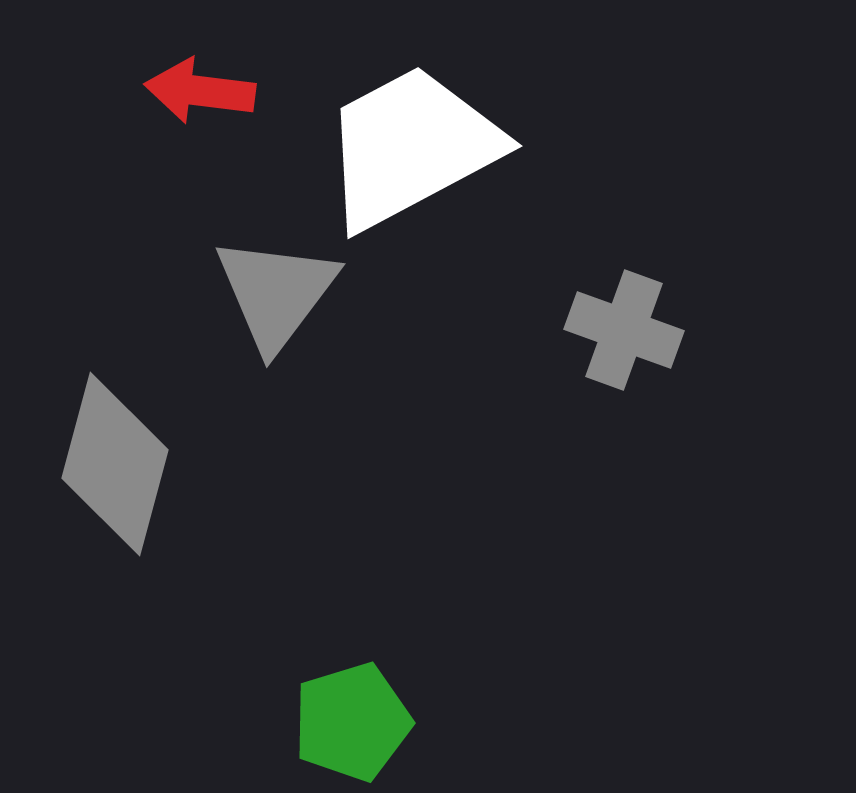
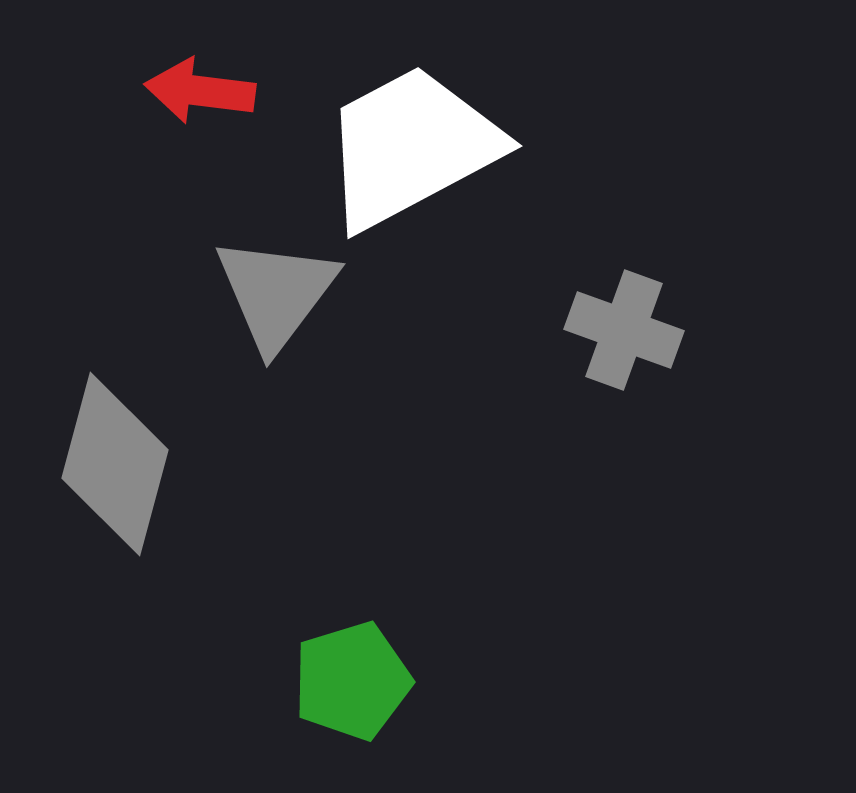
green pentagon: moved 41 px up
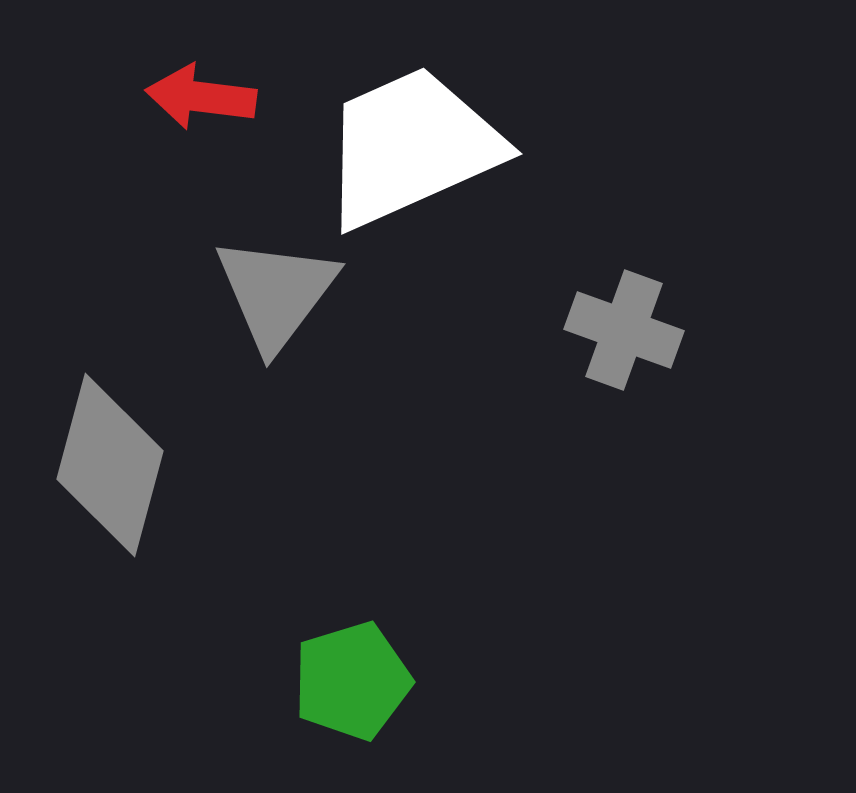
red arrow: moved 1 px right, 6 px down
white trapezoid: rotated 4 degrees clockwise
gray diamond: moved 5 px left, 1 px down
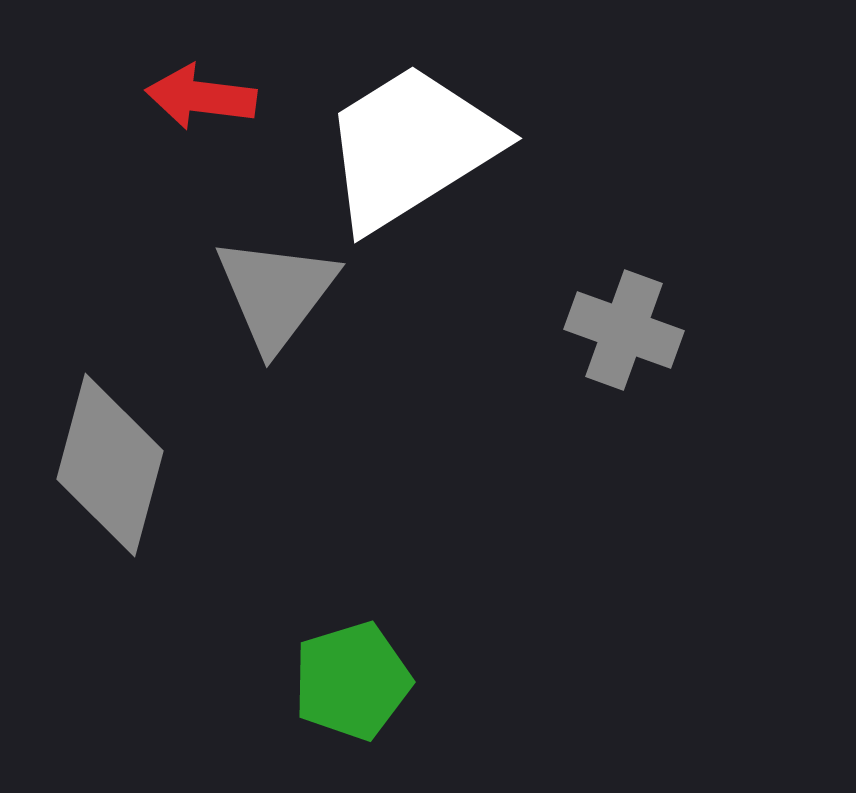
white trapezoid: rotated 8 degrees counterclockwise
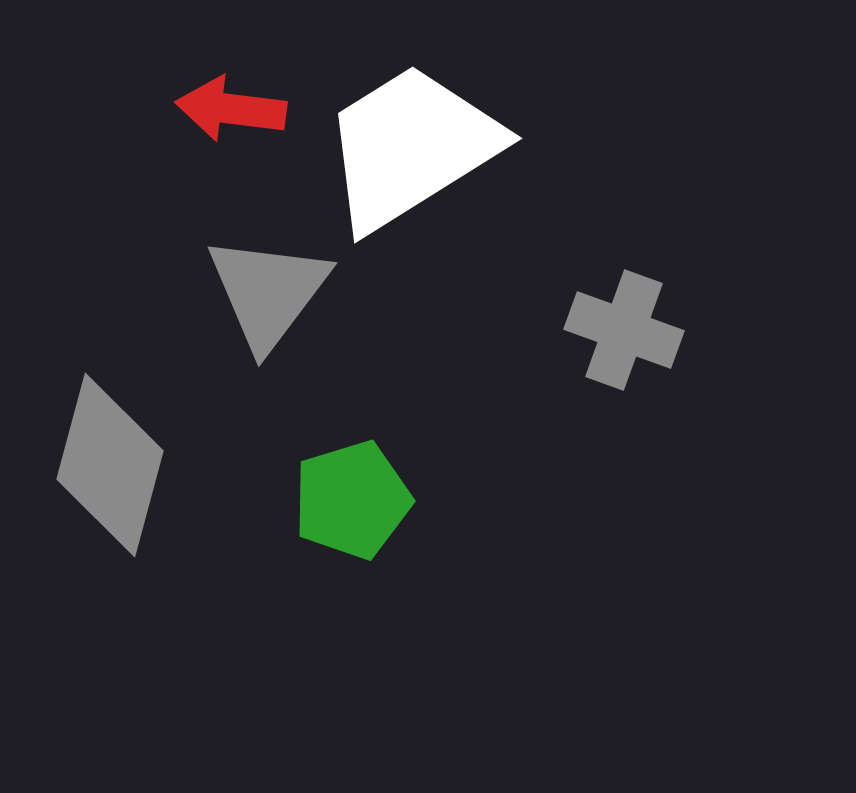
red arrow: moved 30 px right, 12 px down
gray triangle: moved 8 px left, 1 px up
green pentagon: moved 181 px up
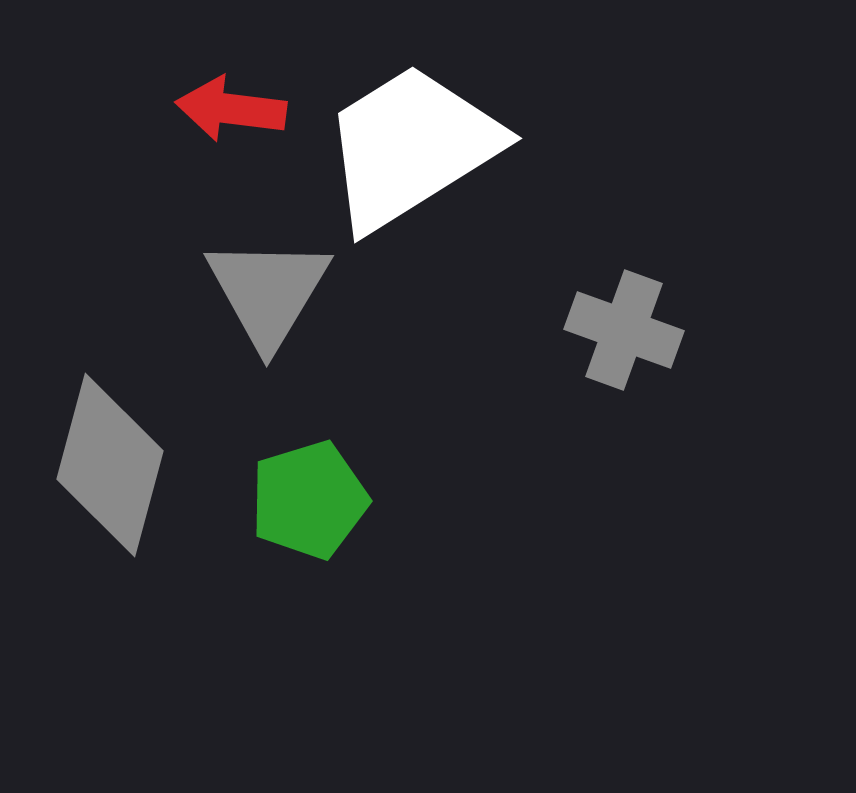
gray triangle: rotated 6 degrees counterclockwise
green pentagon: moved 43 px left
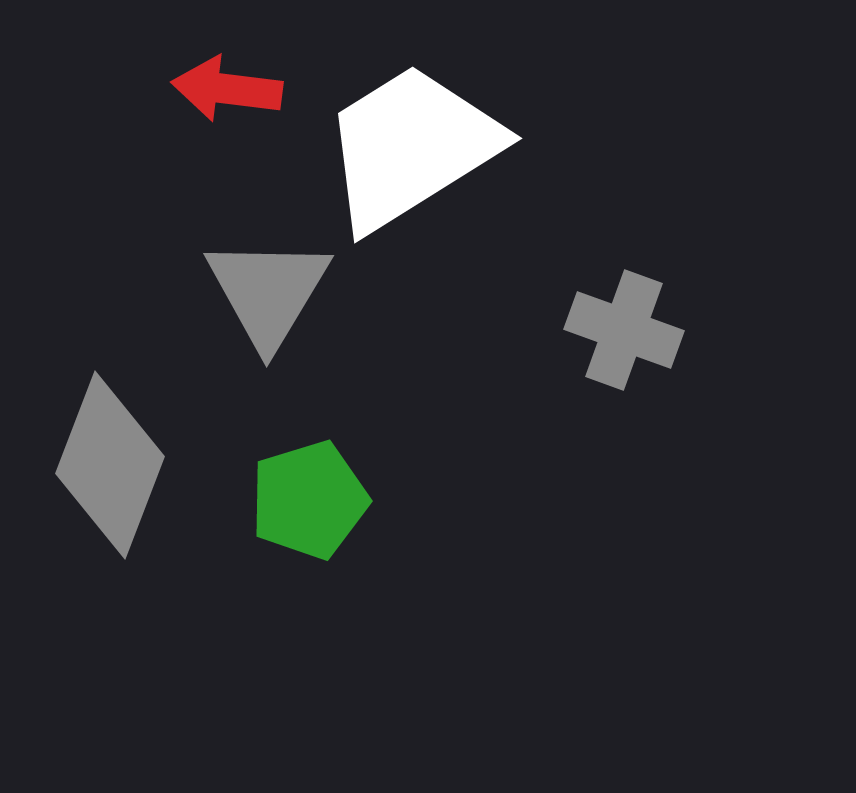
red arrow: moved 4 px left, 20 px up
gray diamond: rotated 6 degrees clockwise
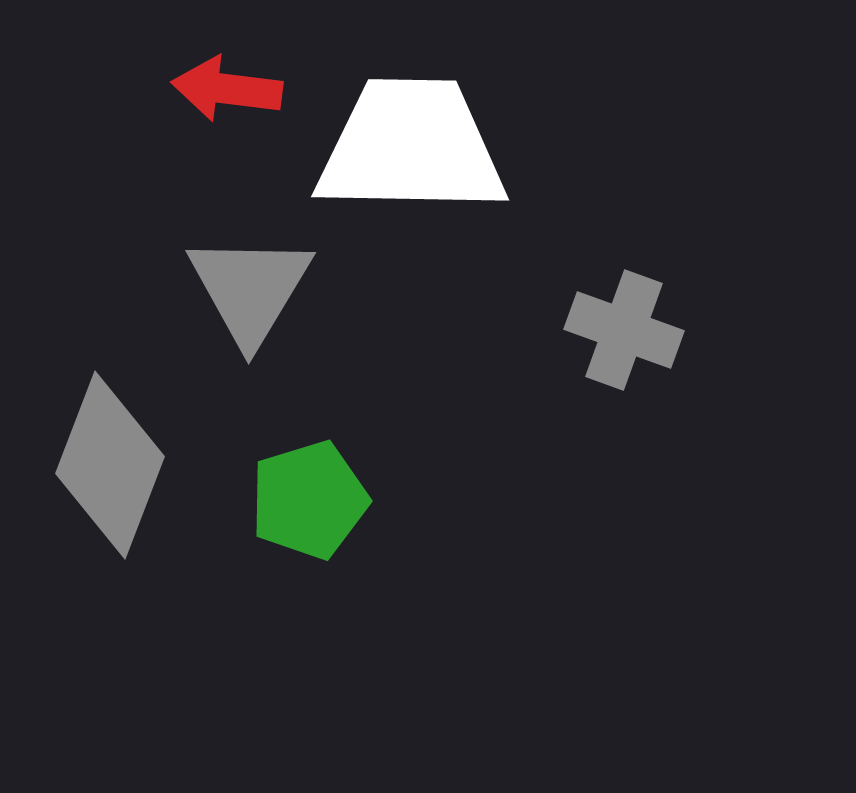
white trapezoid: rotated 33 degrees clockwise
gray triangle: moved 18 px left, 3 px up
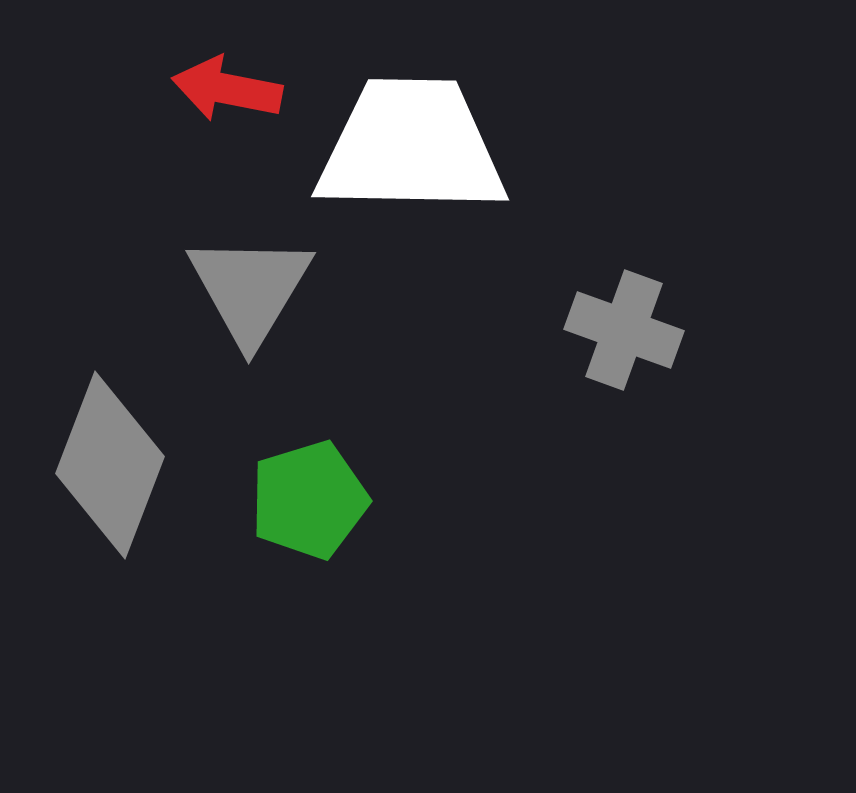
red arrow: rotated 4 degrees clockwise
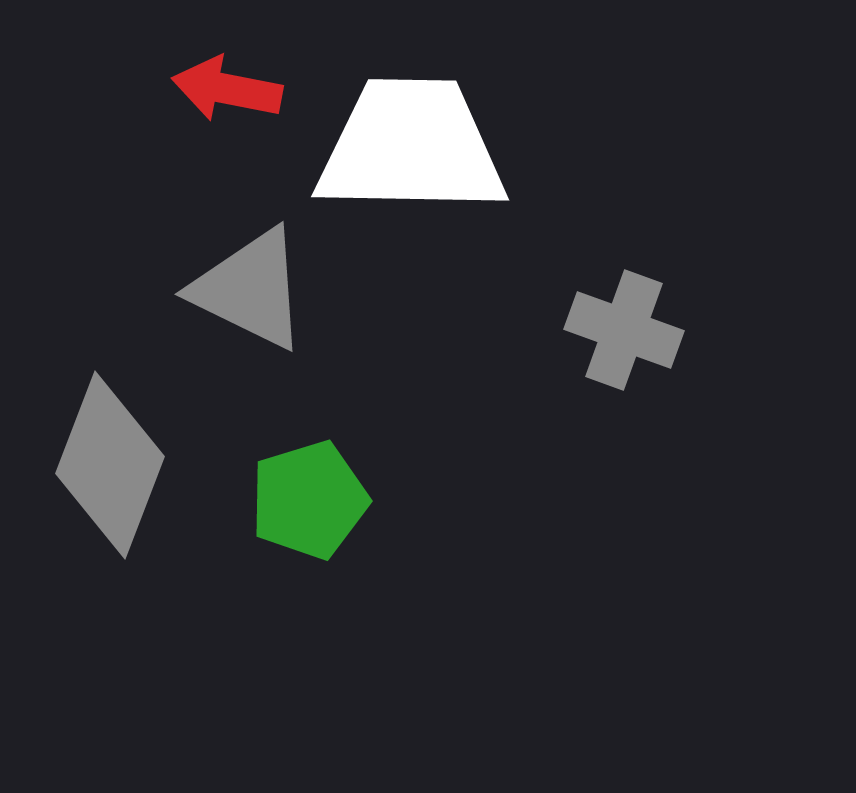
gray triangle: rotated 35 degrees counterclockwise
